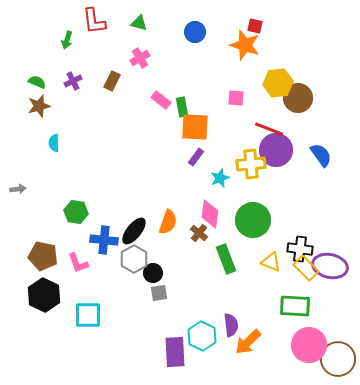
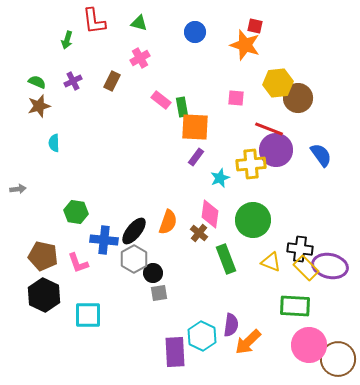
purple semicircle at (231, 325): rotated 15 degrees clockwise
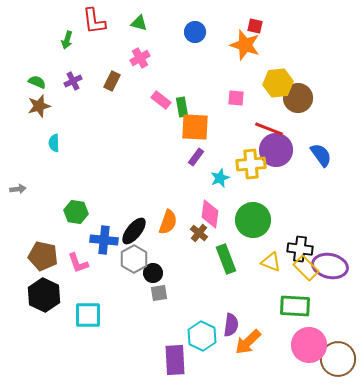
purple rectangle at (175, 352): moved 8 px down
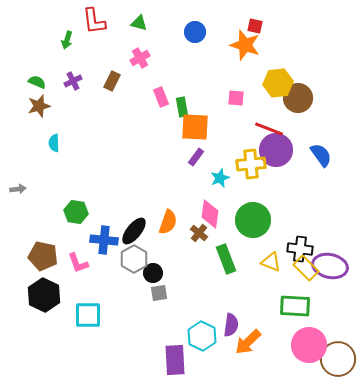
pink rectangle at (161, 100): moved 3 px up; rotated 30 degrees clockwise
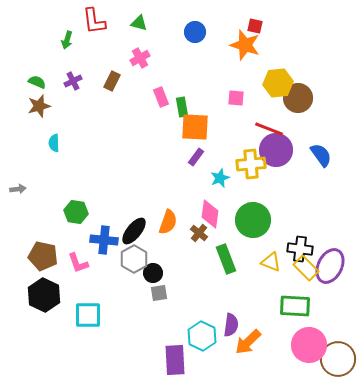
purple ellipse at (330, 266): rotated 76 degrees counterclockwise
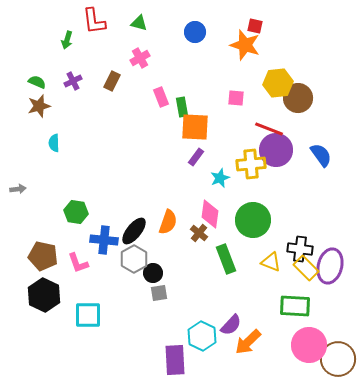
purple ellipse at (330, 266): rotated 12 degrees counterclockwise
purple semicircle at (231, 325): rotated 35 degrees clockwise
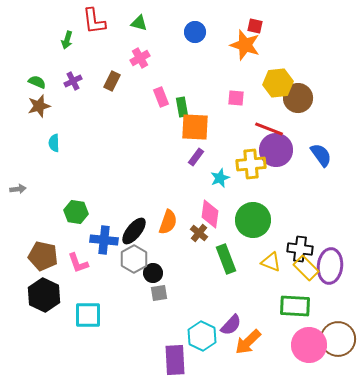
purple ellipse at (330, 266): rotated 8 degrees counterclockwise
brown circle at (338, 359): moved 20 px up
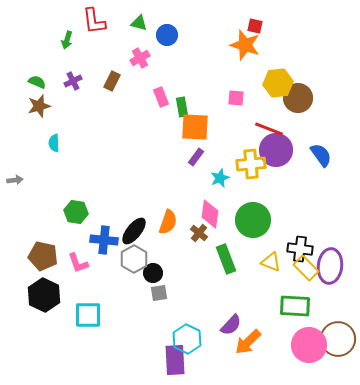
blue circle at (195, 32): moved 28 px left, 3 px down
gray arrow at (18, 189): moved 3 px left, 9 px up
cyan hexagon at (202, 336): moved 15 px left, 3 px down
